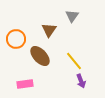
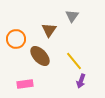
purple arrow: rotated 40 degrees clockwise
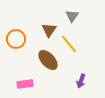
brown ellipse: moved 8 px right, 4 px down
yellow line: moved 5 px left, 17 px up
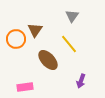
brown triangle: moved 14 px left
pink rectangle: moved 3 px down
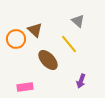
gray triangle: moved 6 px right, 5 px down; rotated 24 degrees counterclockwise
brown triangle: rotated 21 degrees counterclockwise
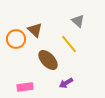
purple arrow: moved 15 px left, 2 px down; rotated 40 degrees clockwise
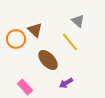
yellow line: moved 1 px right, 2 px up
pink rectangle: rotated 56 degrees clockwise
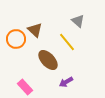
yellow line: moved 3 px left
purple arrow: moved 1 px up
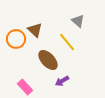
purple arrow: moved 4 px left, 1 px up
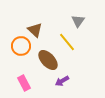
gray triangle: rotated 24 degrees clockwise
orange circle: moved 5 px right, 7 px down
pink rectangle: moved 1 px left, 4 px up; rotated 14 degrees clockwise
